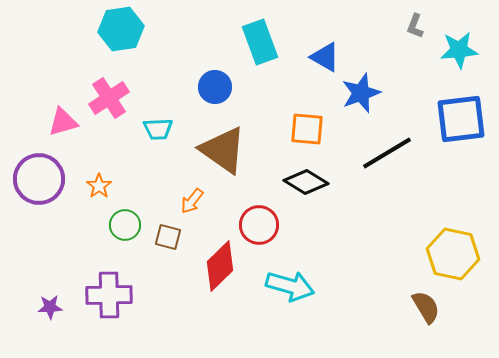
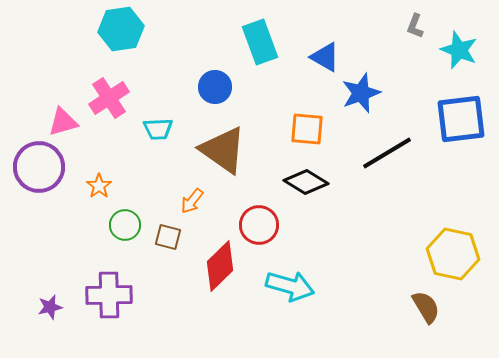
cyan star: rotated 27 degrees clockwise
purple circle: moved 12 px up
purple star: rotated 10 degrees counterclockwise
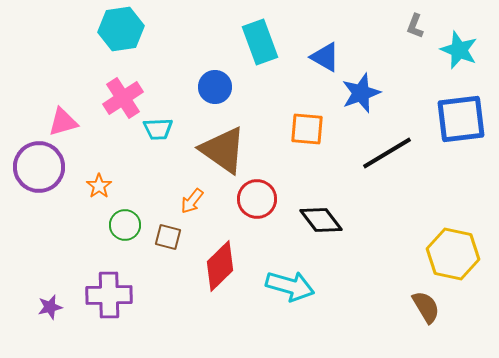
pink cross: moved 14 px right
black diamond: moved 15 px right, 38 px down; rotated 21 degrees clockwise
red circle: moved 2 px left, 26 px up
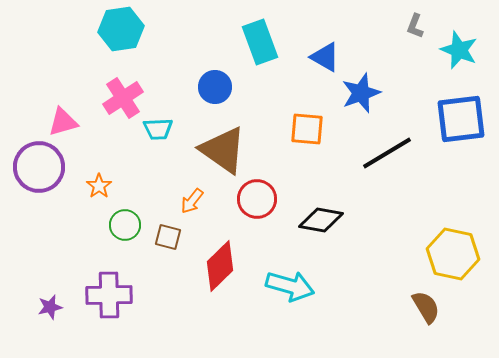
black diamond: rotated 42 degrees counterclockwise
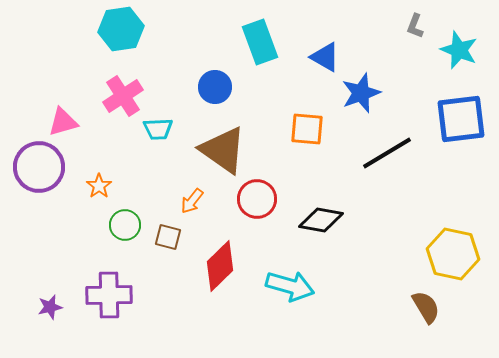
pink cross: moved 2 px up
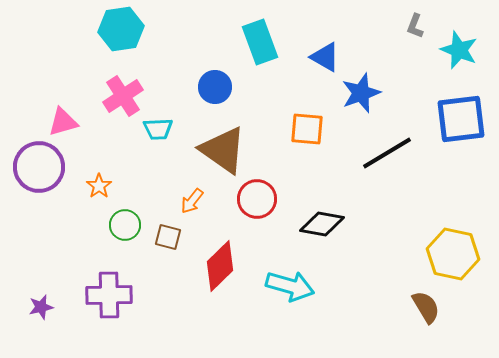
black diamond: moved 1 px right, 4 px down
purple star: moved 9 px left
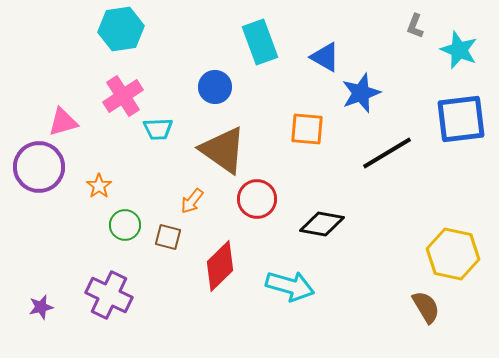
purple cross: rotated 27 degrees clockwise
